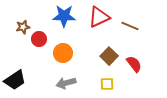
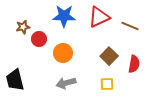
red semicircle: rotated 48 degrees clockwise
black trapezoid: rotated 110 degrees clockwise
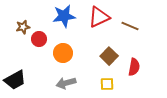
blue star: rotated 10 degrees counterclockwise
red semicircle: moved 3 px down
black trapezoid: rotated 105 degrees counterclockwise
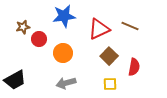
red triangle: moved 12 px down
yellow square: moved 3 px right
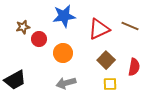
brown square: moved 3 px left, 4 px down
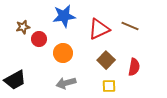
yellow square: moved 1 px left, 2 px down
